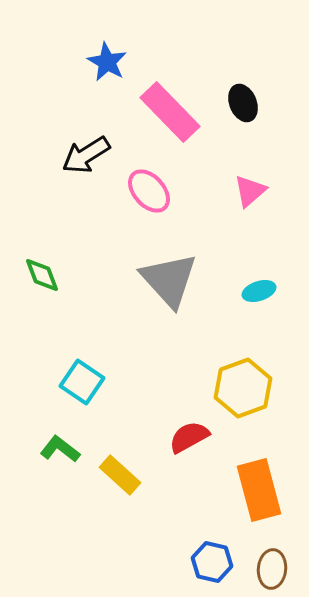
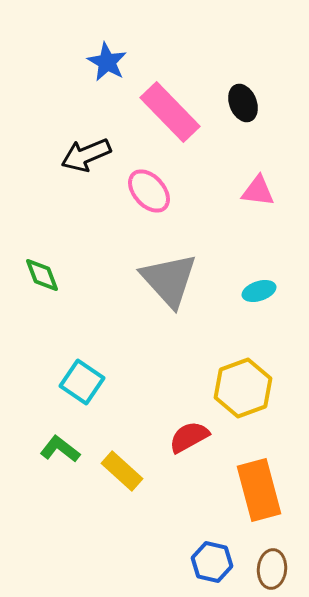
black arrow: rotated 9 degrees clockwise
pink triangle: moved 8 px right; rotated 48 degrees clockwise
yellow rectangle: moved 2 px right, 4 px up
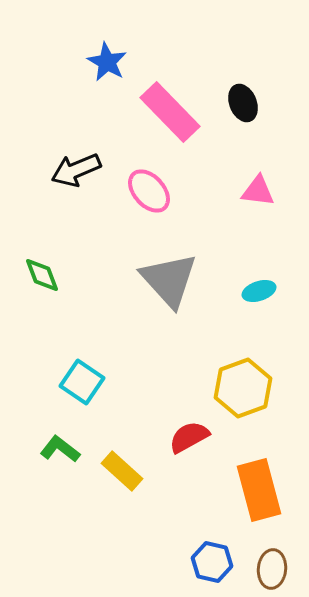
black arrow: moved 10 px left, 15 px down
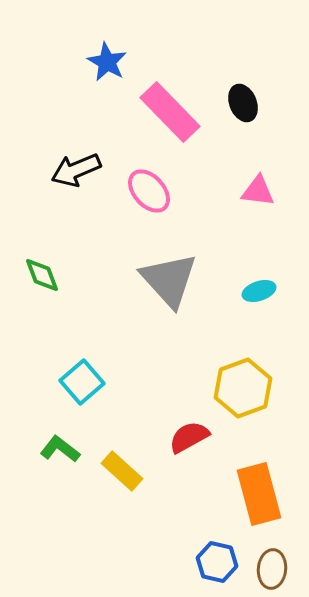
cyan square: rotated 15 degrees clockwise
orange rectangle: moved 4 px down
blue hexagon: moved 5 px right
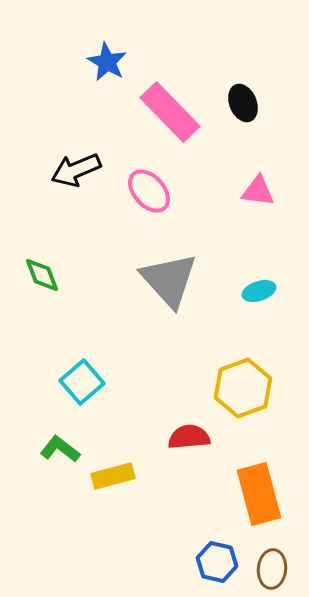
red semicircle: rotated 24 degrees clockwise
yellow rectangle: moved 9 px left, 5 px down; rotated 57 degrees counterclockwise
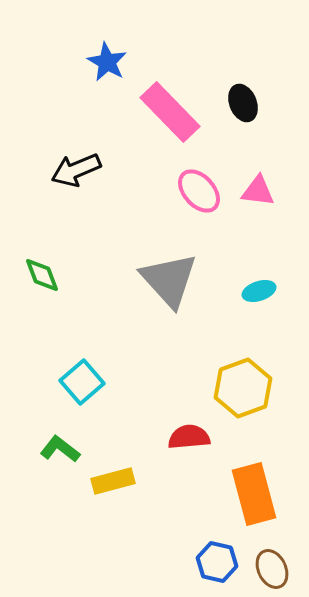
pink ellipse: moved 50 px right
yellow rectangle: moved 5 px down
orange rectangle: moved 5 px left
brown ellipse: rotated 30 degrees counterclockwise
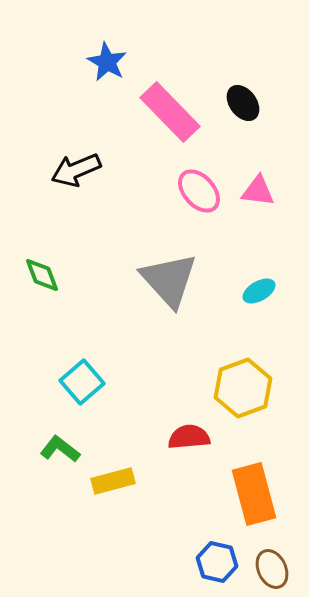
black ellipse: rotated 15 degrees counterclockwise
cyan ellipse: rotated 12 degrees counterclockwise
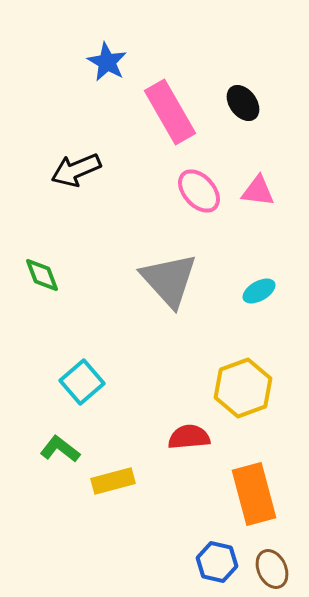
pink rectangle: rotated 14 degrees clockwise
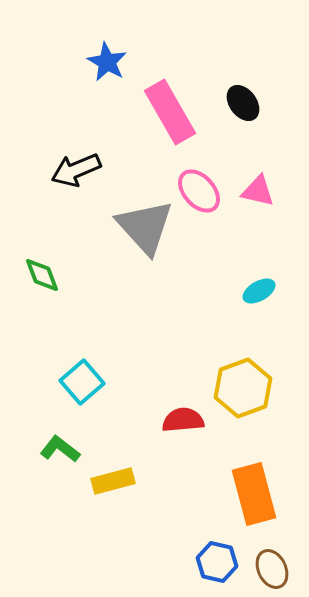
pink triangle: rotated 6 degrees clockwise
gray triangle: moved 24 px left, 53 px up
red semicircle: moved 6 px left, 17 px up
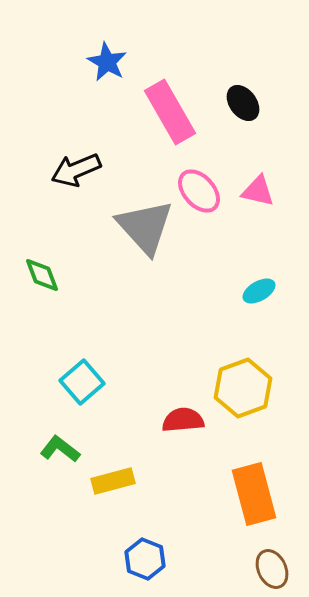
blue hexagon: moved 72 px left, 3 px up; rotated 9 degrees clockwise
